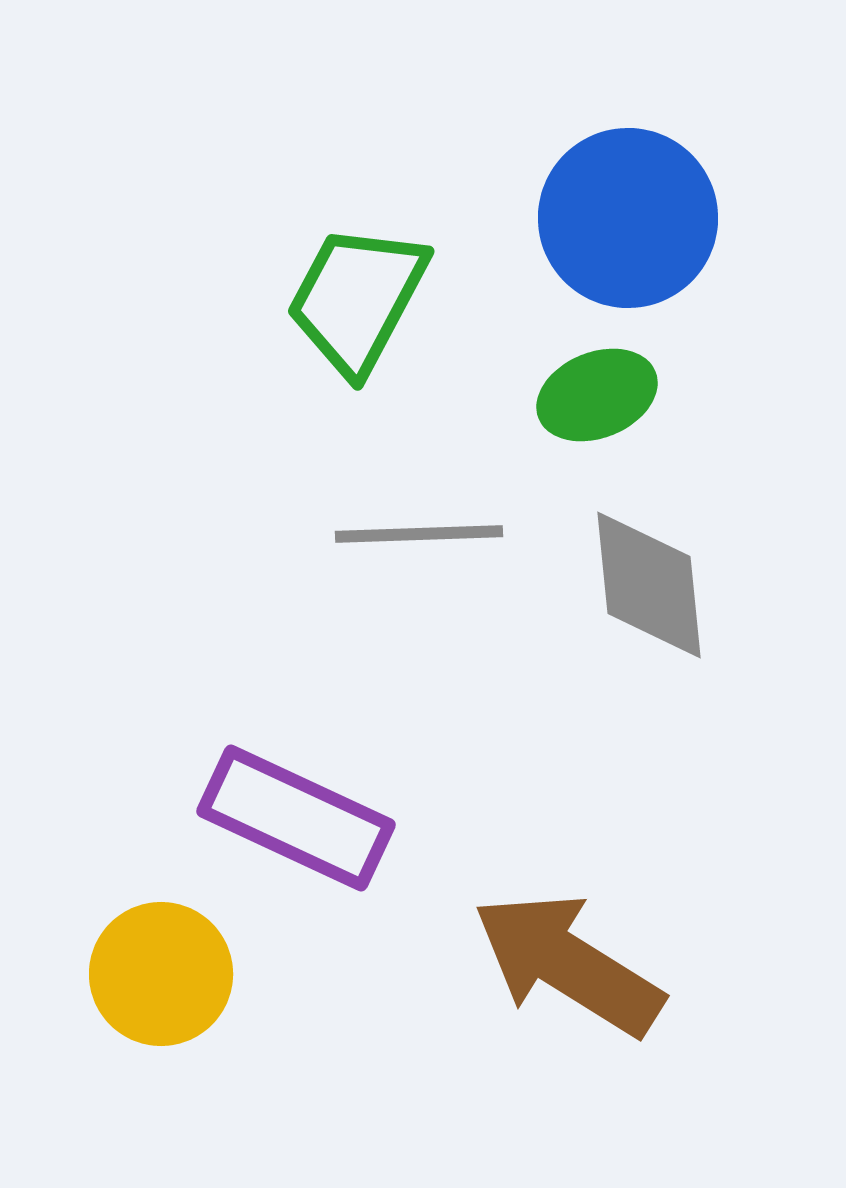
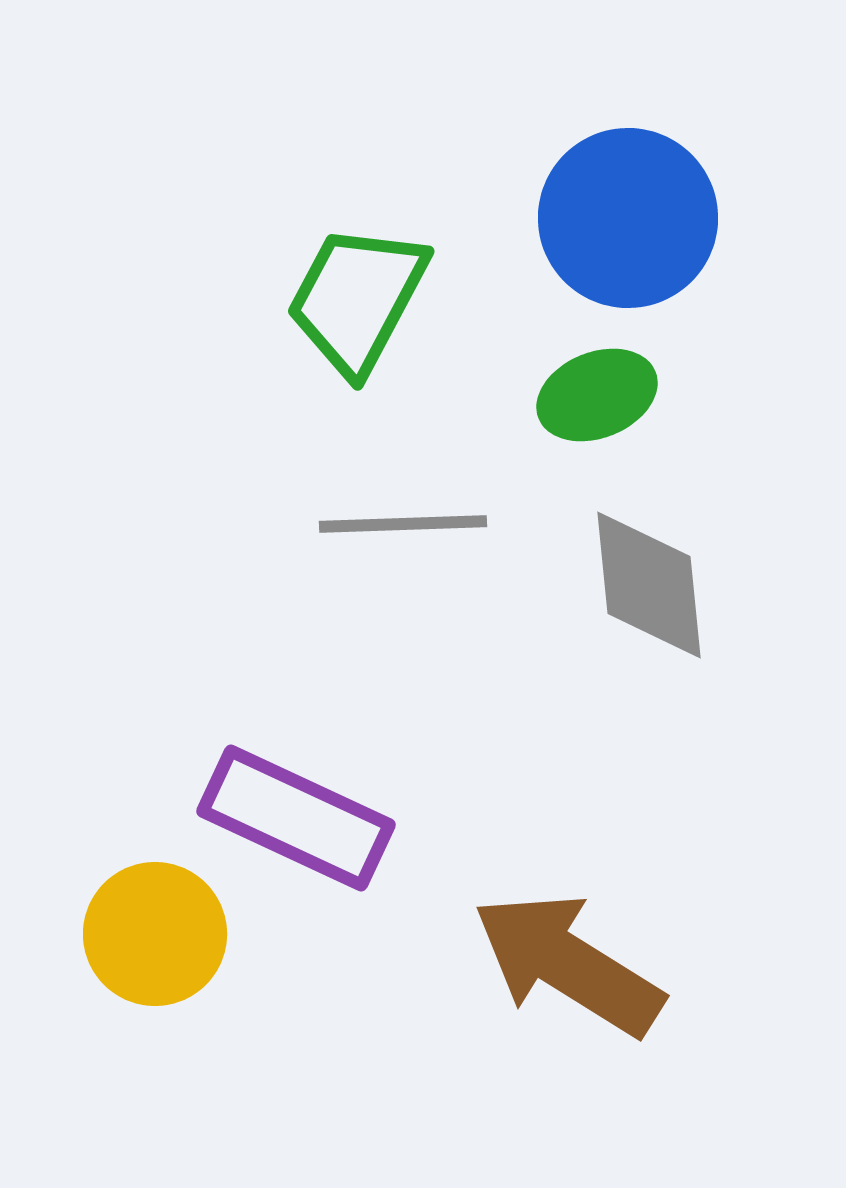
gray line: moved 16 px left, 10 px up
yellow circle: moved 6 px left, 40 px up
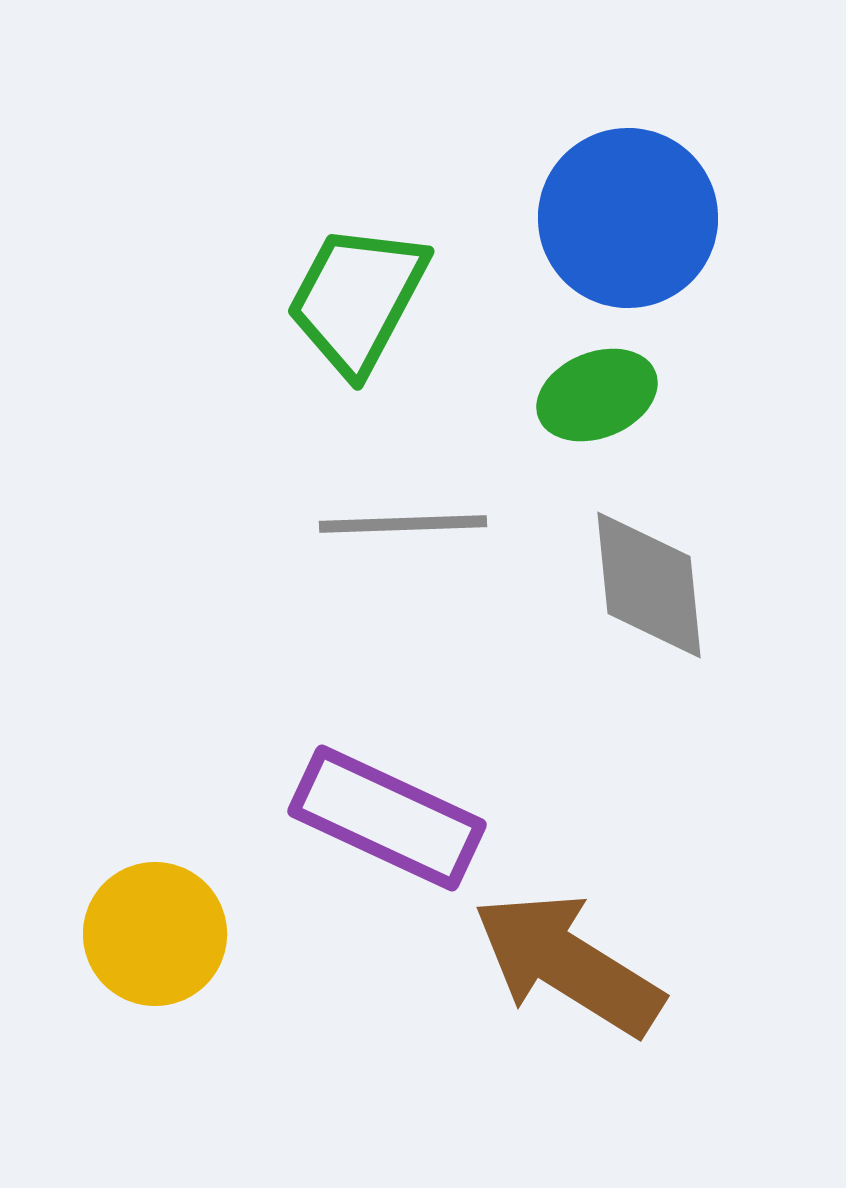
purple rectangle: moved 91 px right
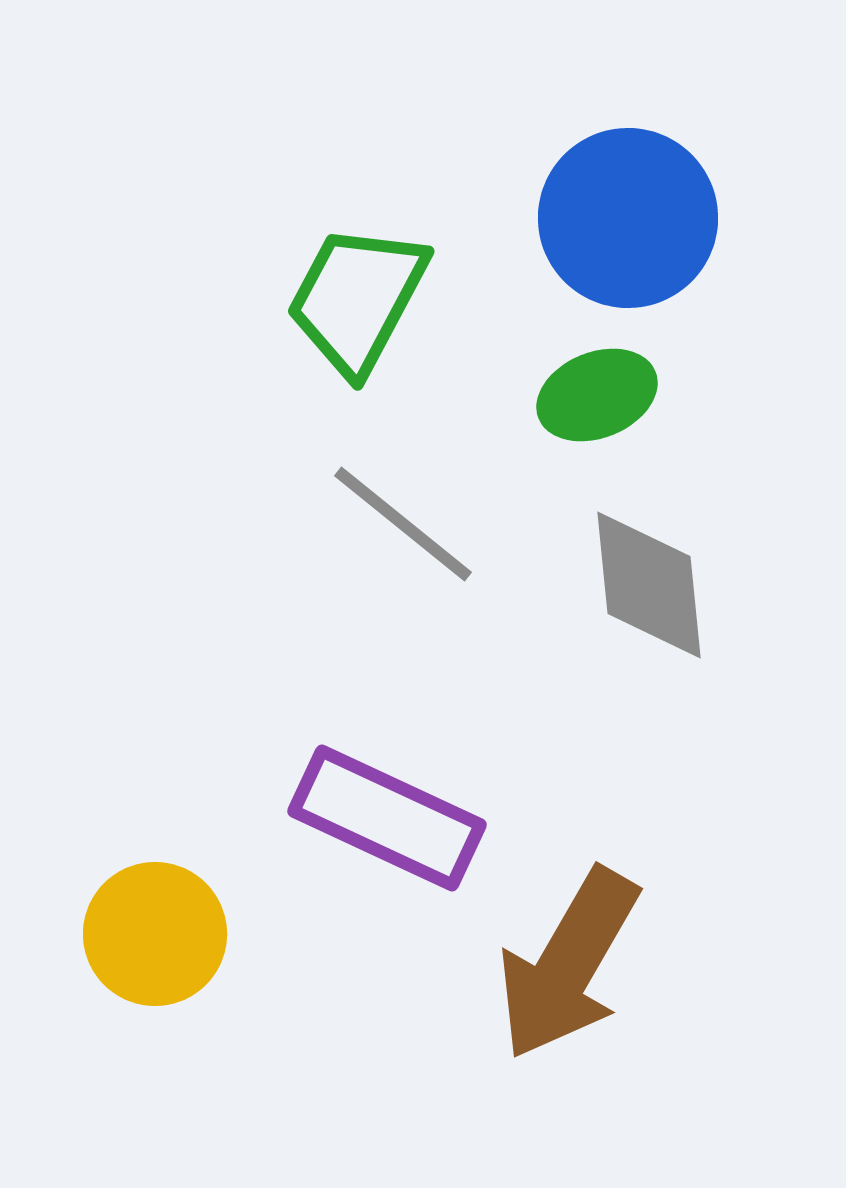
gray line: rotated 41 degrees clockwise
brown arrow: rotated 92 degrees counterclockwise
